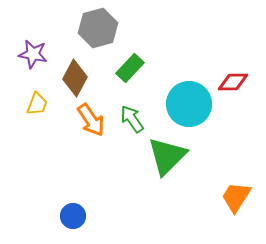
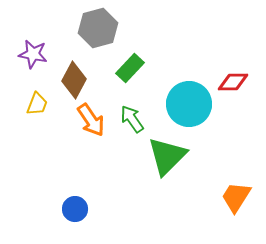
brown diamond: moved 1 px left, 2 px down
blue circle: moved 2 px right, 7 px up
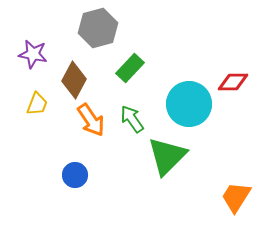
blue circle: moved 34 px up
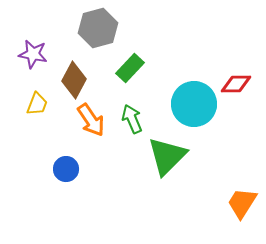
red diamond: moved 3 px right, 2 px down
cyan circle: moved 5 px right
green arrow: rotated 12 degrees clockwise
blue circle: moved 9 px left, 6 px up
orange trapezoid: moved 6 px right, 6 px down
